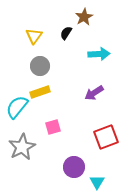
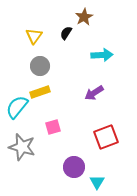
cyan arrow: moved 3 px right, 1 px down
gray star: rotated 28 degrees counterclockwise
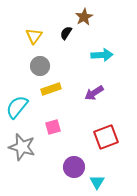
yellow rectangle: moved 11 px right, 3 px up
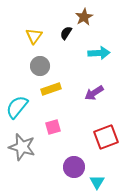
cyan arrow: moved 3 px left, 2 px up
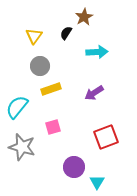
cyan arrow: moved 2 px left, 1 px up
